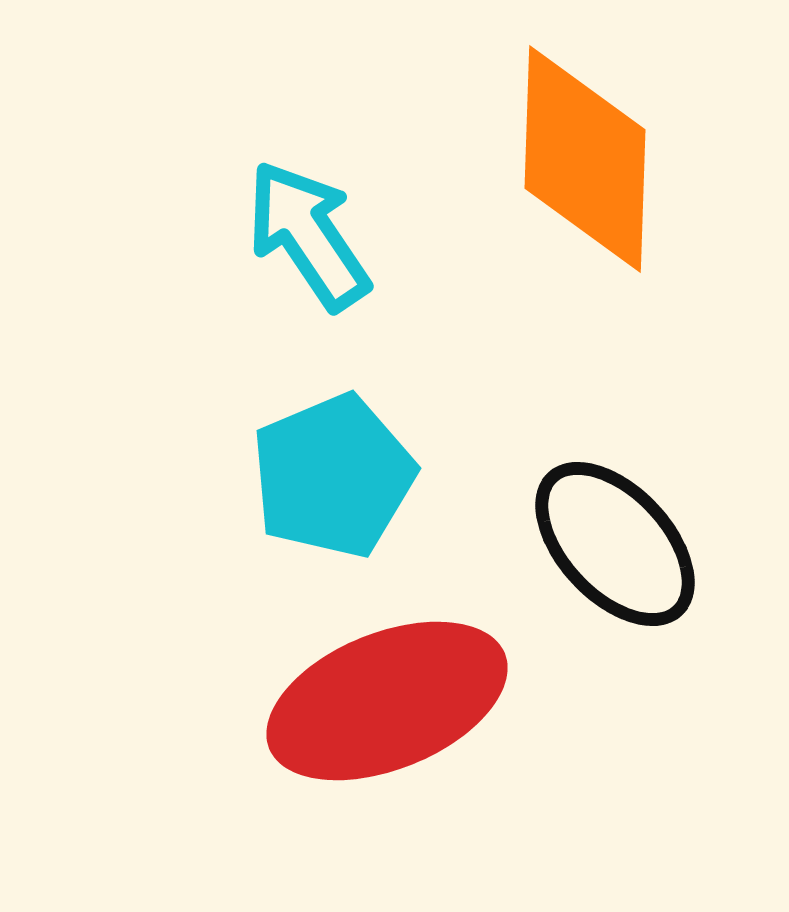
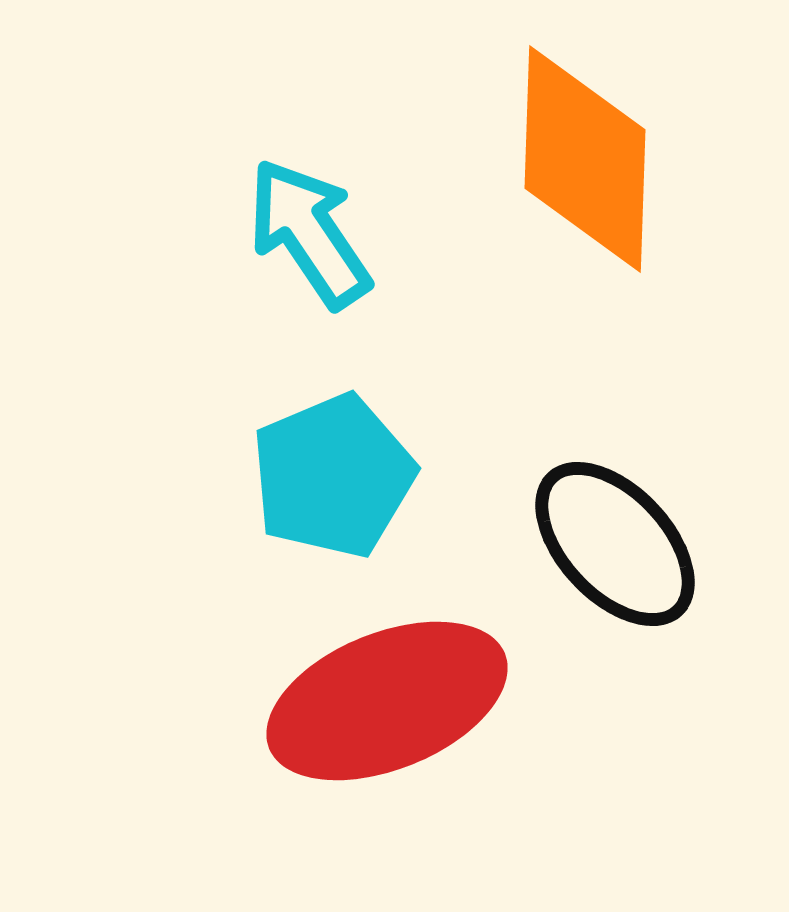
cyan arrow: moved 1 px right, 2 px up
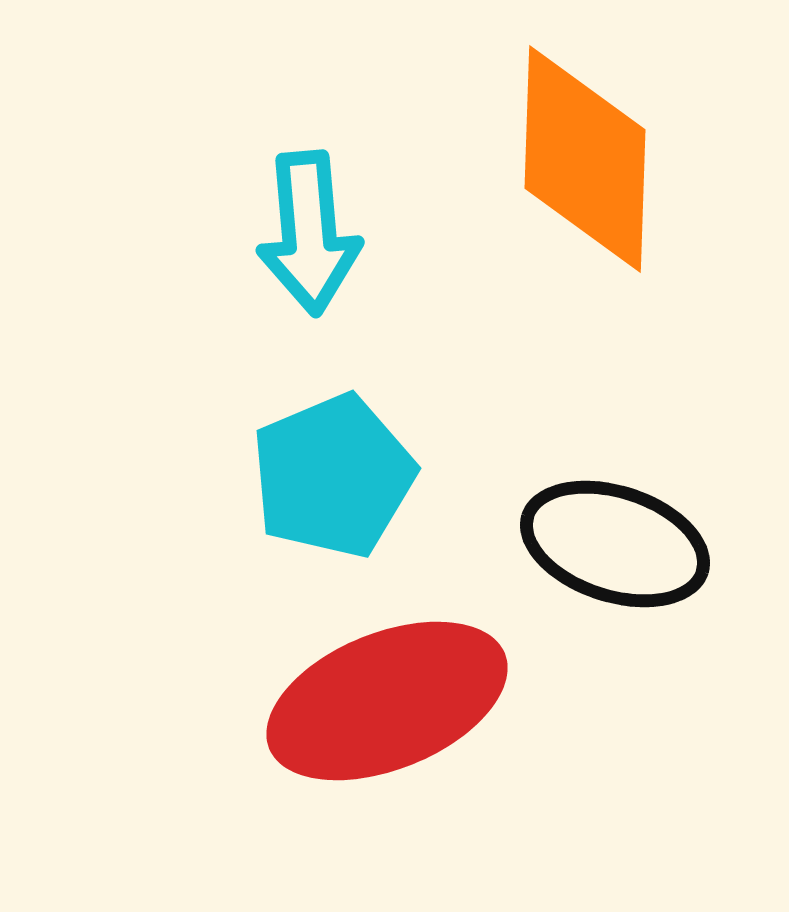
cyan arrow: rotated 151 degrees counterclockwise
black ellipse: rotated 29 degrees counterclockwise
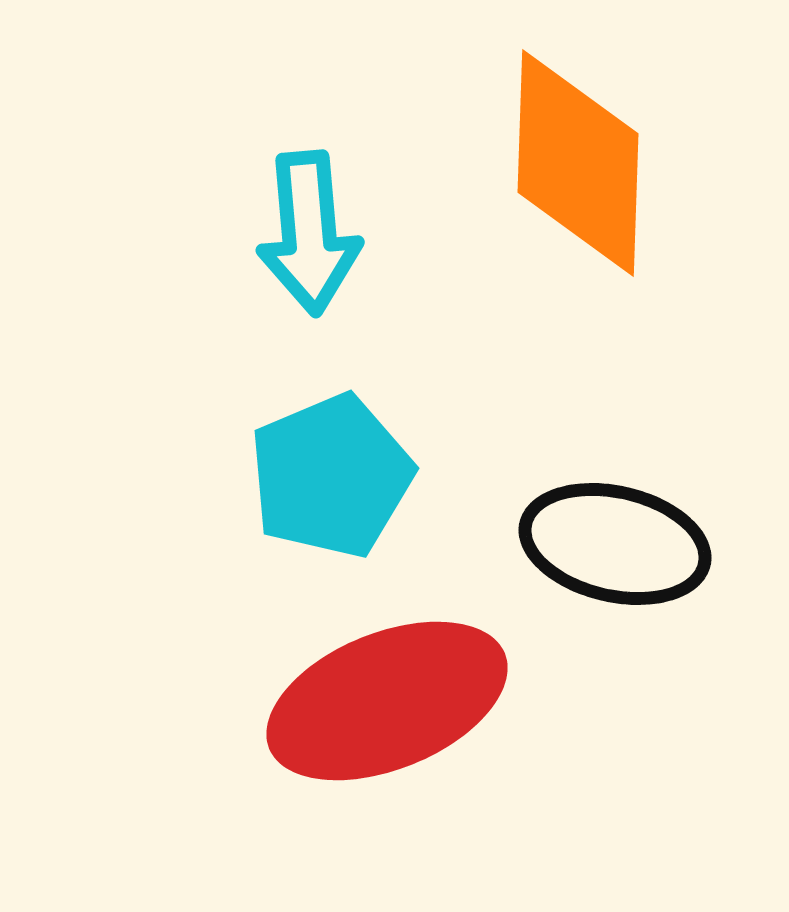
orange diamond: moved 7 px left, 4 px down
cyan pentagon: moved 2 px left
black ellipse: rotated 5 degrees counterclockwise
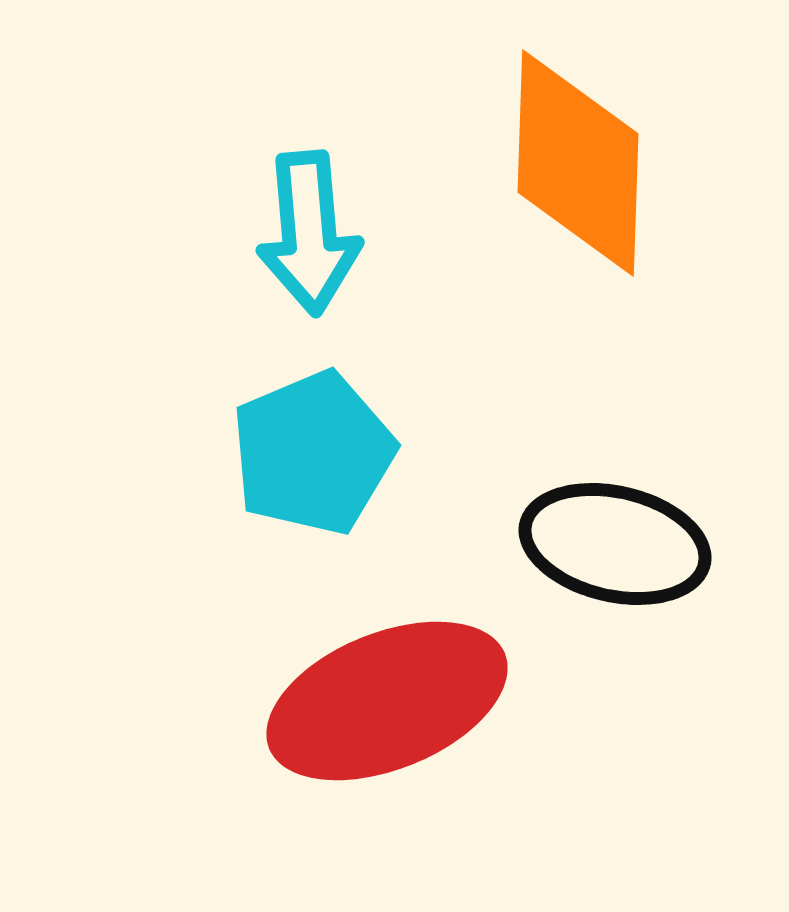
cyan pentagon: moved 18 px left, 23 px up
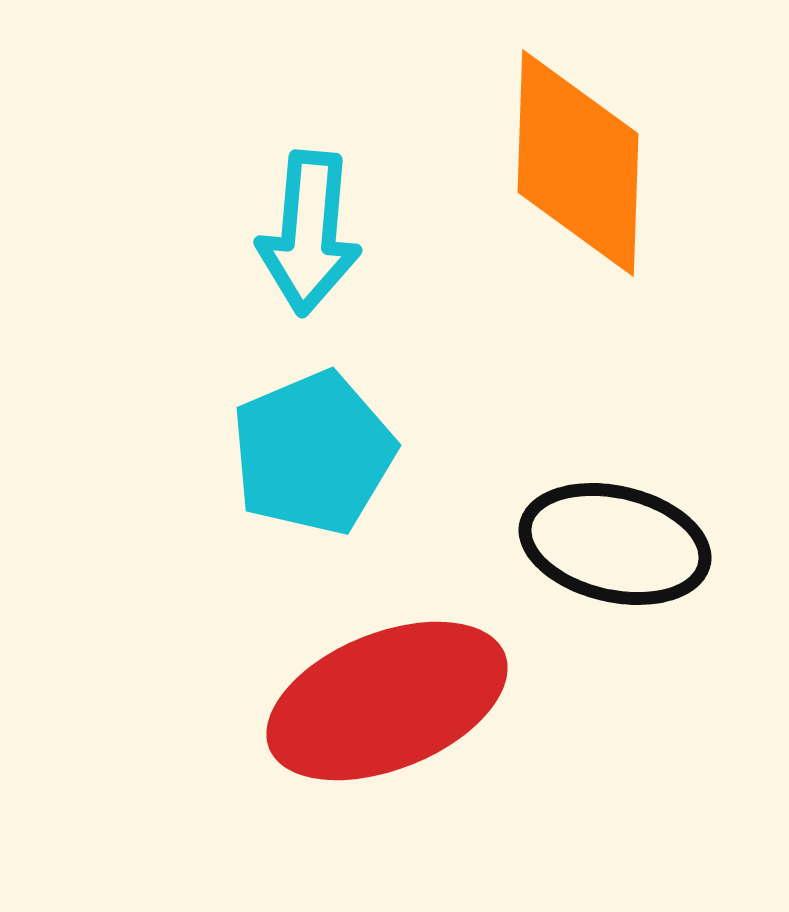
cyan arrow: rotated 10 degrees clockwise
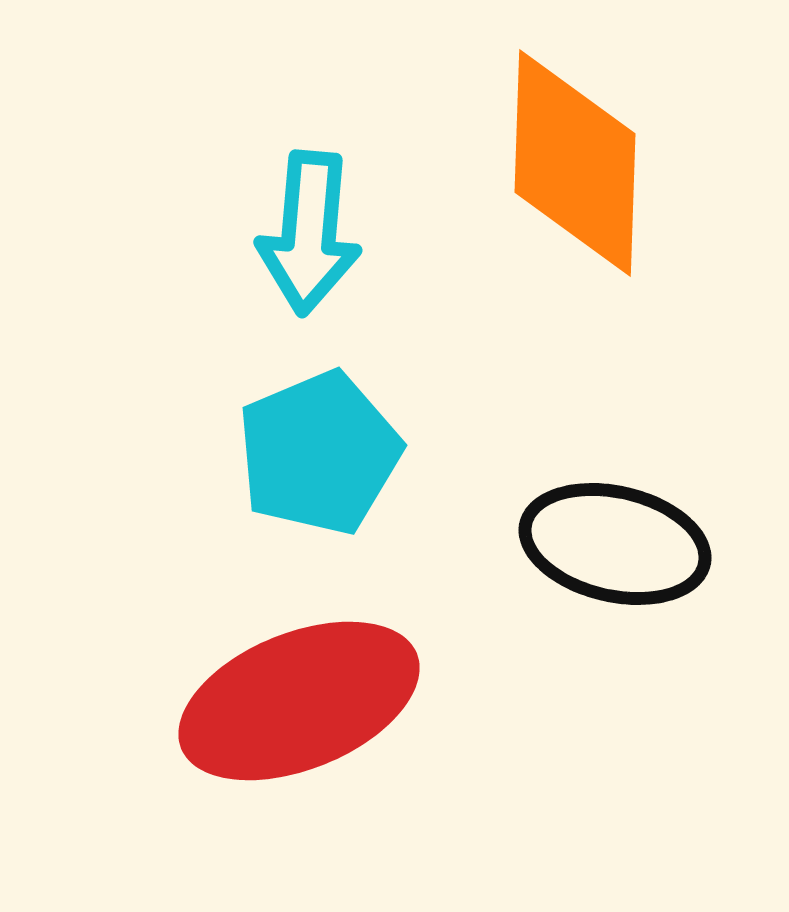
orange diamond: moved 3 px left
cyan pentagon: moved 6 px right
red ellipse: moved 88 px left
